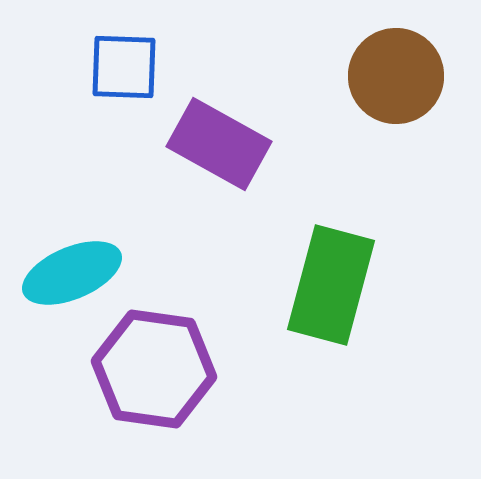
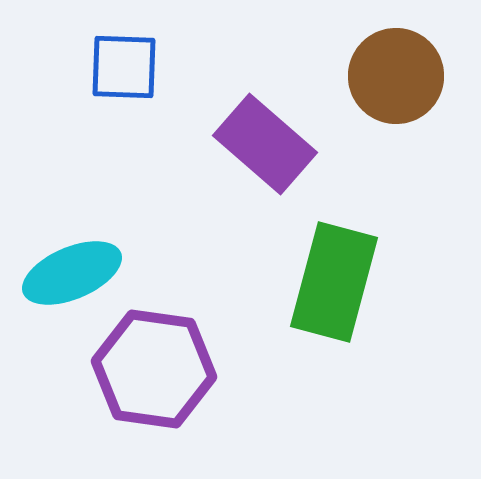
purple rectangle: moved 46 px right; rotated 12 degrees clockwise
green rectangle: moved 3 px right, 3 px up
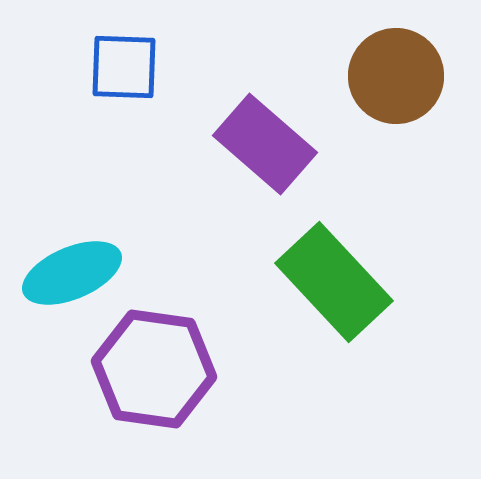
green rectangle: rotated 58 degrees counterclockwise
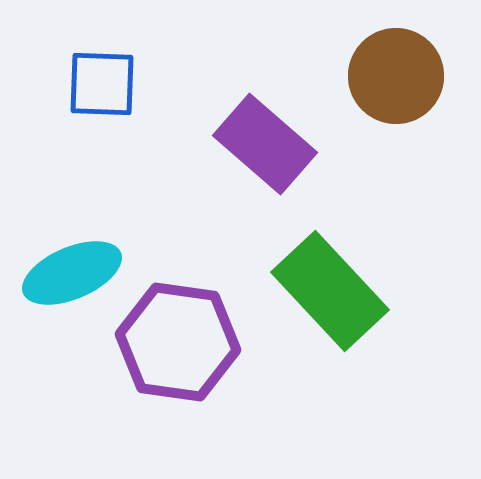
blue square: moved 22 px left, 17 px down
green rectangle: moved 4 px left, 9 px down
purple hexagon: moved 24 px right, 27 px up
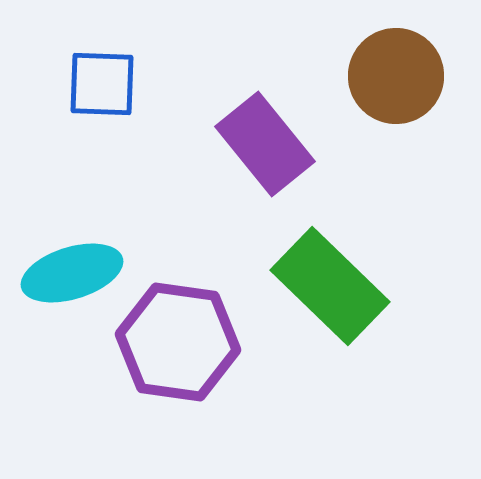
purple rectangle: rotated 10 degrees clockwise
cyan ellipse: rotated 6 degrees clockwise
green rectangle: moved 5 px up; rotated 3 degrees counterclockwise
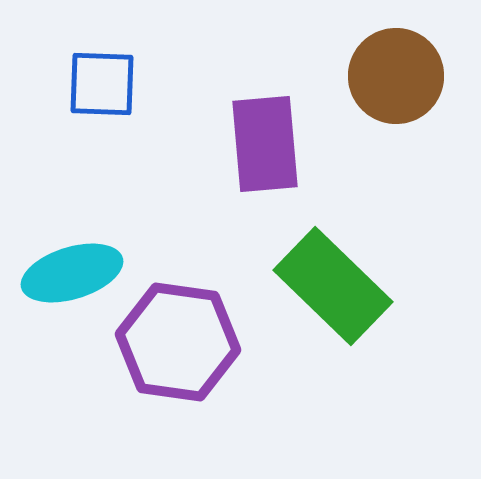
purple rectangle: rotated 34 degrees clockwise
green rectangle: moved 3 px right
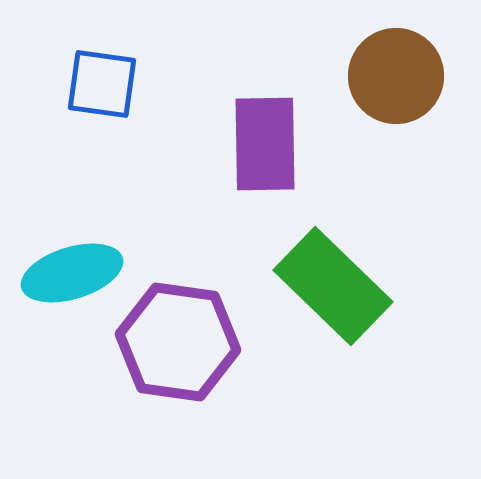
blue square: rotated 6 degrees clockwise
purple rectangle: rotated 4 degrees clockwise
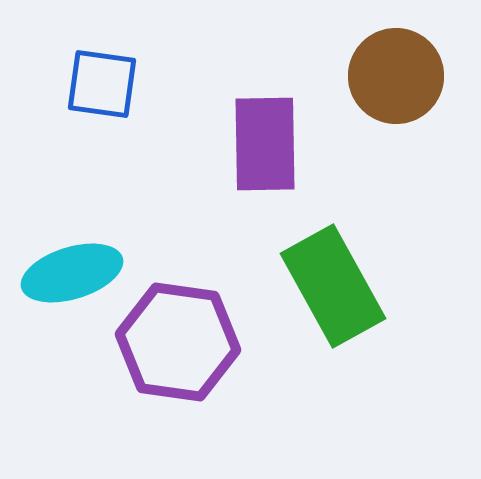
green rectangle: rotated 17 degrees clockwise
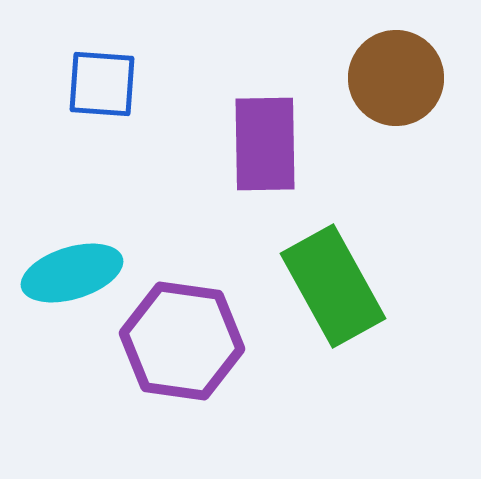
brown circle: moved 2 px down
blue square: rotated 4 degrees counterclockwise
purple hexagon: moved 4 px right, 1 px up
